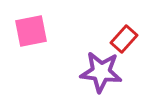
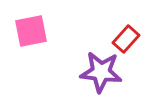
red rectangle: moved 2 px right
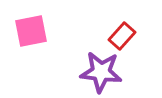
red rectangle: moved 4 px left, 3 px up
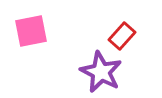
purple star: rotated 21 degrees clockwise
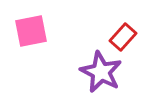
red rectangle: moved 1 px right, 1 px down
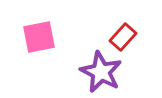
pink square: moved 8 px right, 6 px down
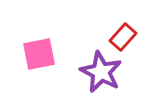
pink square: moved 17 px down
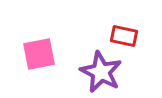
red rectangle: moved 1 px right, 1 px up; rotated 60 degrees clockwise
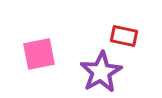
purple star: rotated 15 degrees clockwise
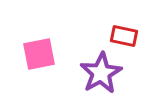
purple star: moved 1 px down
